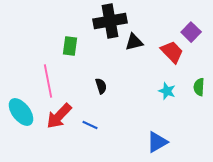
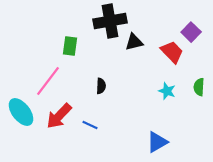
pink line: rotated 48 degrees clockwise
black semicircle: rotated 21 degrees clockwise
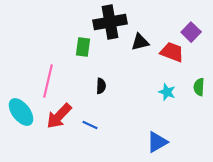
black cross: moved 1 px down
black triangle: moved 6 px right
green rectangle: moved 13 px right, 1 px down
red trapezoid: rotated 25 degrees counterclockwise
pink line: rotated 24 degrees counterclockwise
cyan star: moved 1 px down
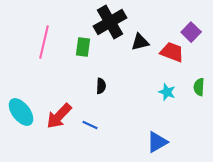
black cross: rotated 20 degrees counterclockwise
pink line: moved 4 px left, 39 px up
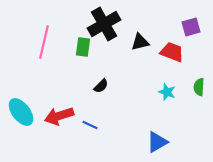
black cross: moved 6 px left, 2 px down
purple square: moved 5 px up; rotated 30 degrees clockwise
black semicircle: rotated 42 degrees clockwise
red arrow: rotated 28 degrees clockwise
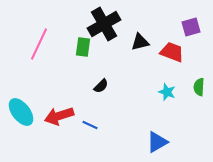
pink line: moved 5 px left, 2 px down; rotated 12 degrees clockwise
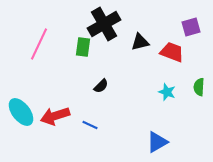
red arrow: moved 4 px left
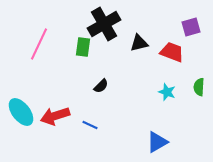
black triangle: moved 1 px left, 1 px down
